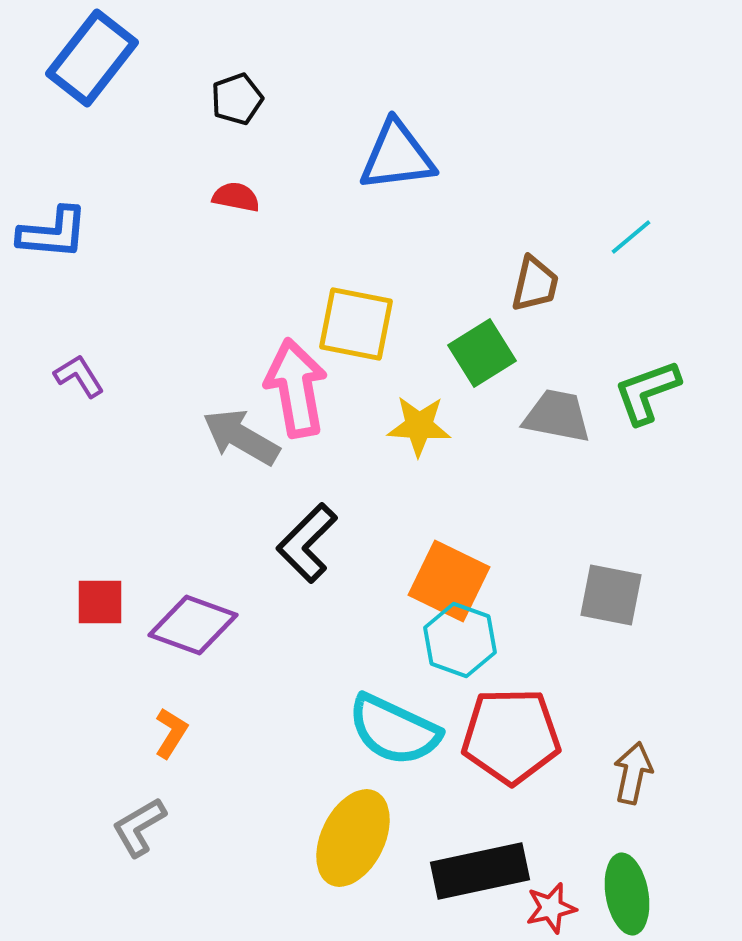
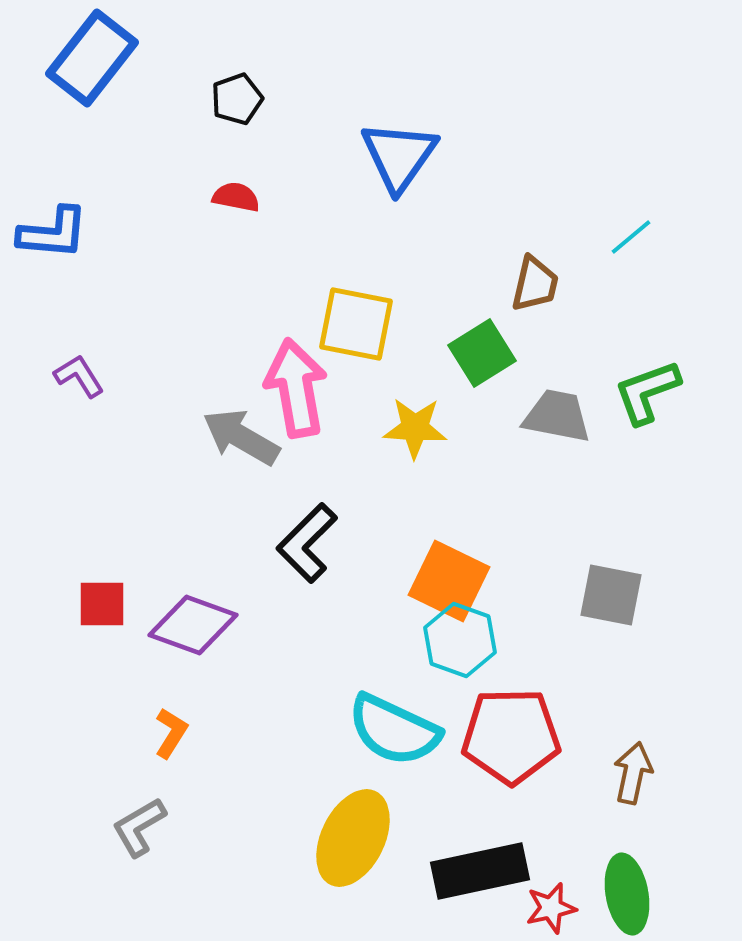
blue triangle: moved 2 px right; rotated 48 degrees counterclockwise
yellow star: moved 4 px left, 2 px down
red square: moved 2 px right, 2 px down
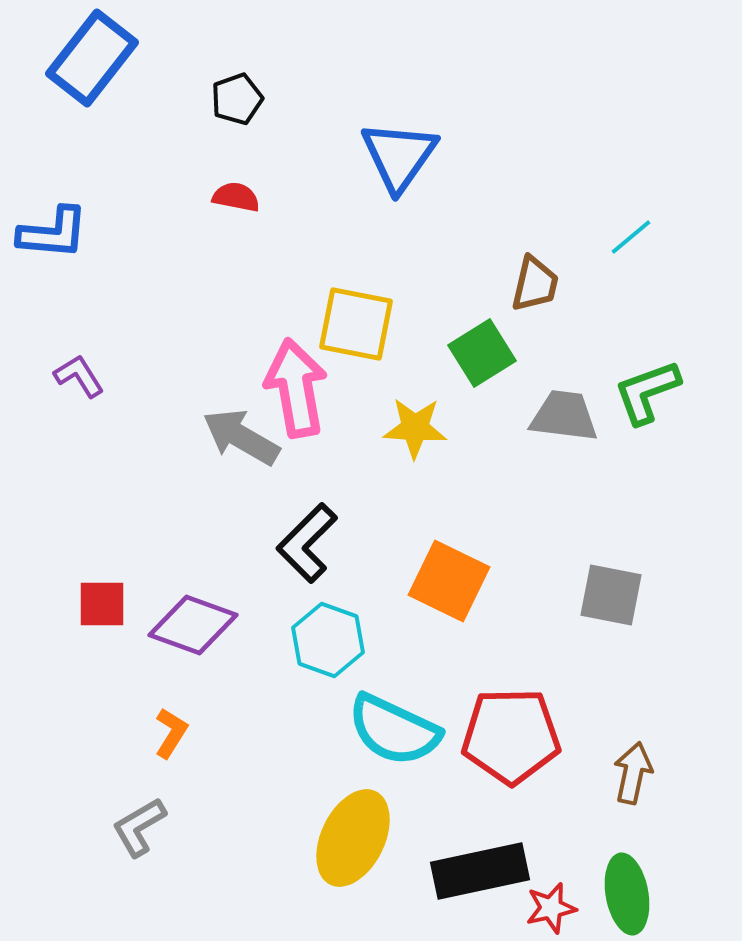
gray trapezoid: moved 7 px right; rotated 4 degrees counterclockwise
cyan hexagon: moved 132 px left
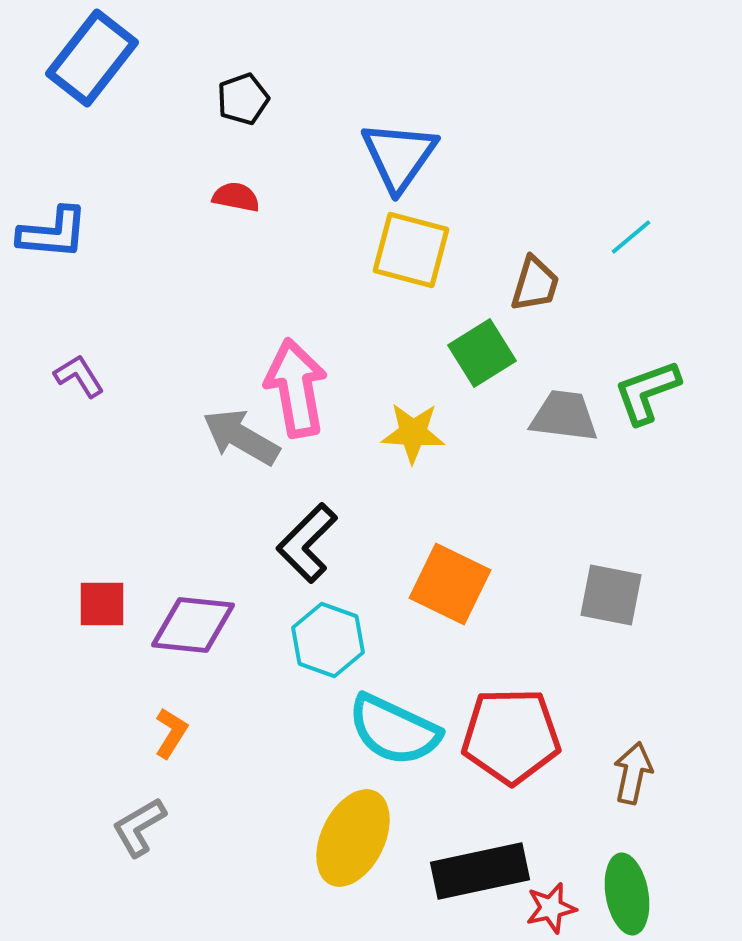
black pentagon: moved 6 px right
brown trapezoid: rotated 4 degrees clockwise
yellow square: moved 55 px right, 74 px up; rotated 4 degrees clockwise
yellow star: moved 2 px left, 5 px down
orange square: moved 1 px right, 3 px down
purple diamond: rotated 14 degrees counterclockwise
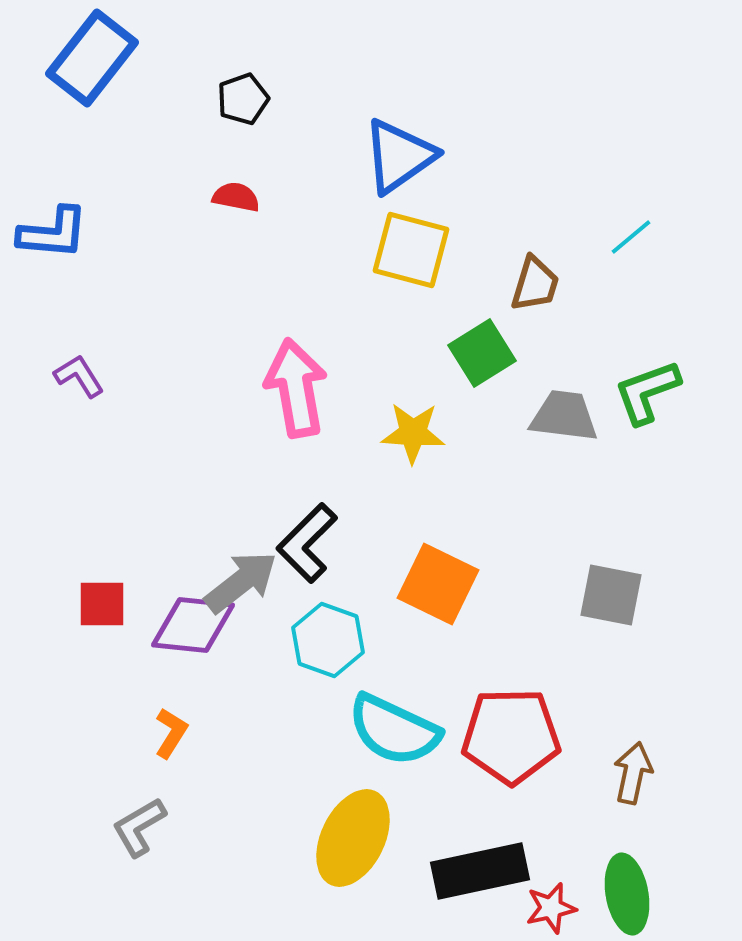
blue triangle: rotated 20 degrees clockwise
gray arrow: moved 145 px down; rotated 112 degrees clockwise
orange square: moved 12 px left
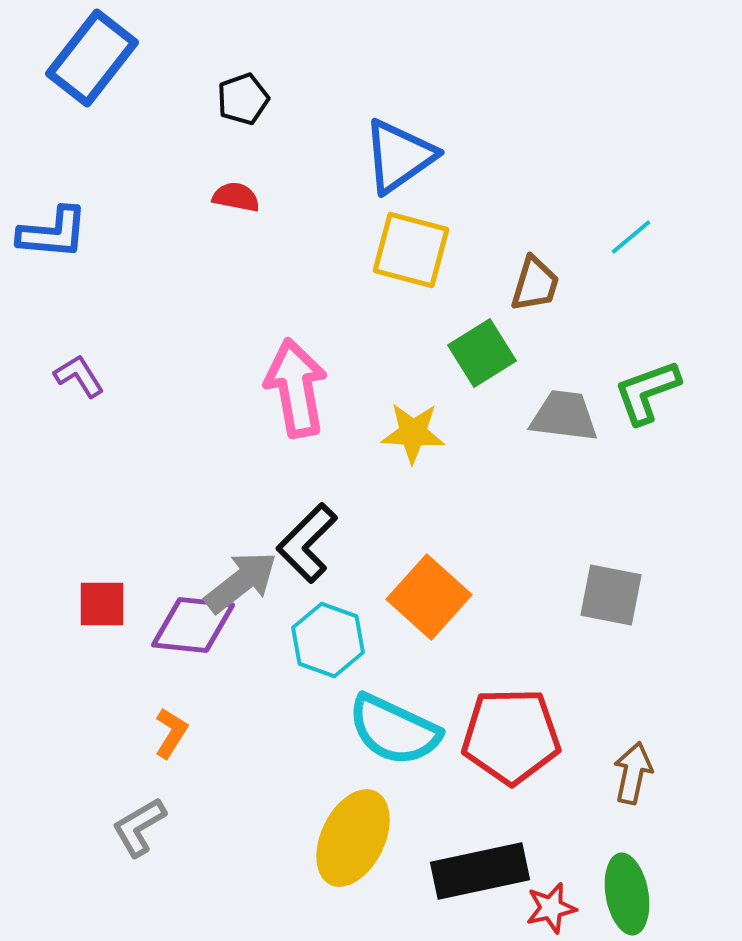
orange square: moved 9 px left, 13 px down; rotated 16 degrees clockwise
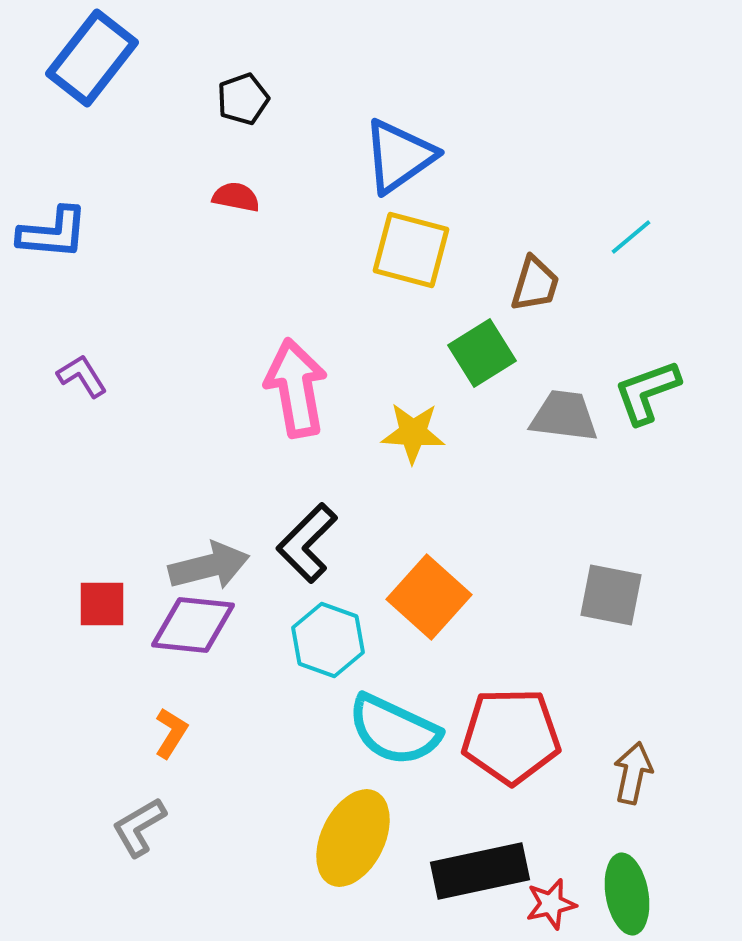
purple L-shape: moved 3 px right
gray arrow: moved 32 px left, 16 px up; rotated 24 degrees clockwise
red star: moved 4 px up
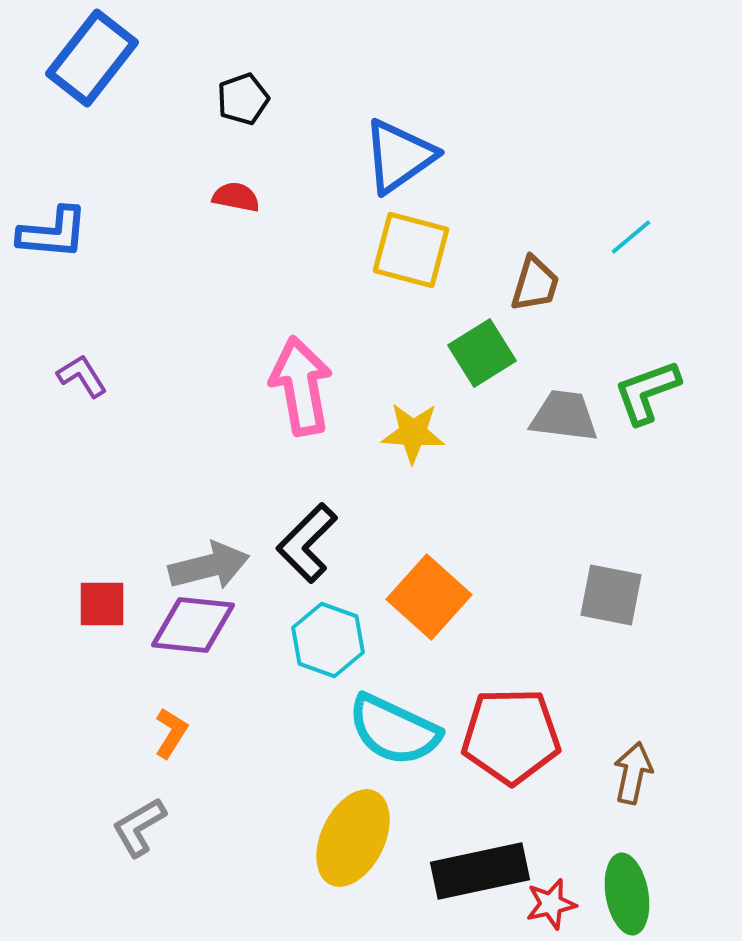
pink arrow: moved 5 px right, 2 px up
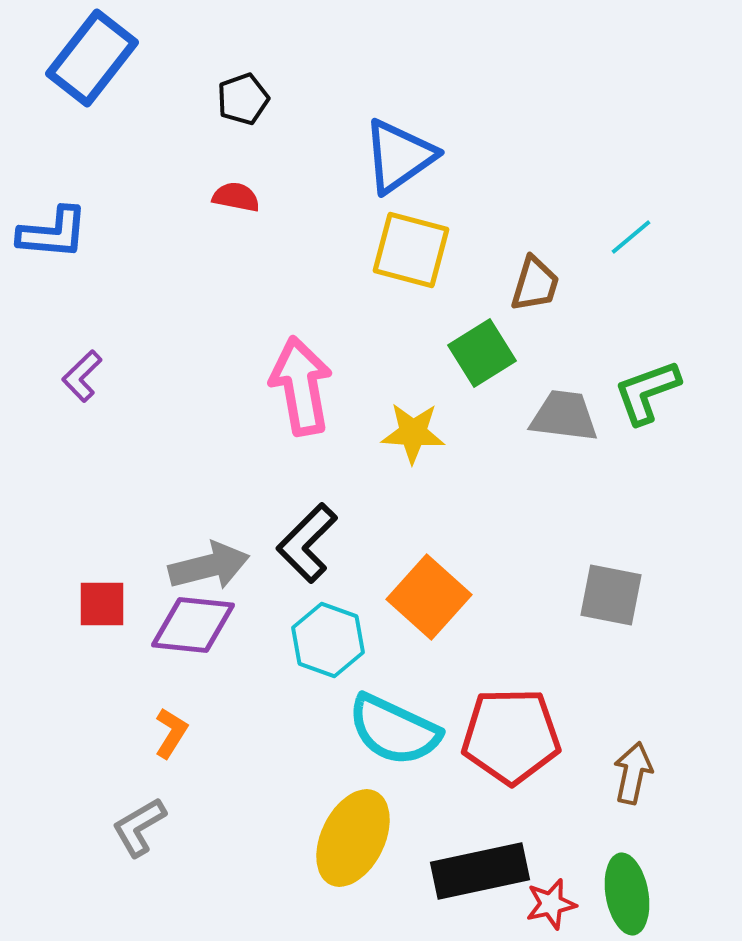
purple L-shape: rotated 102 degrees counterclockwise
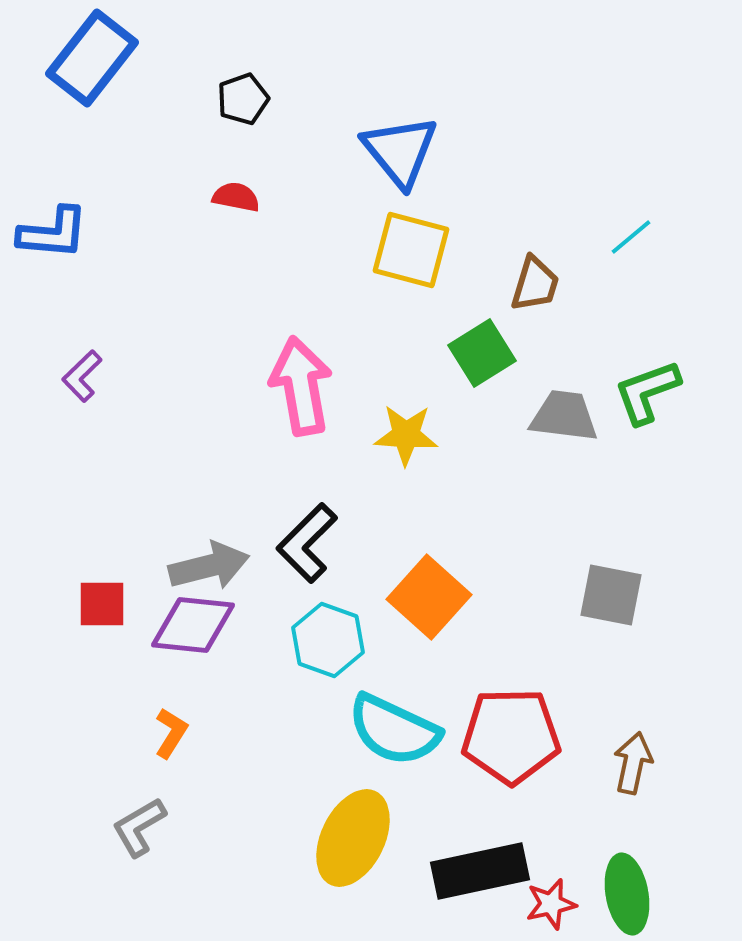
blue triangle: moved 1 px right, 5 px up; rotated 34 degrees counterclockwise
yellow star: moved 7 px left, 2 px down
brown arrow: moved 10 px up
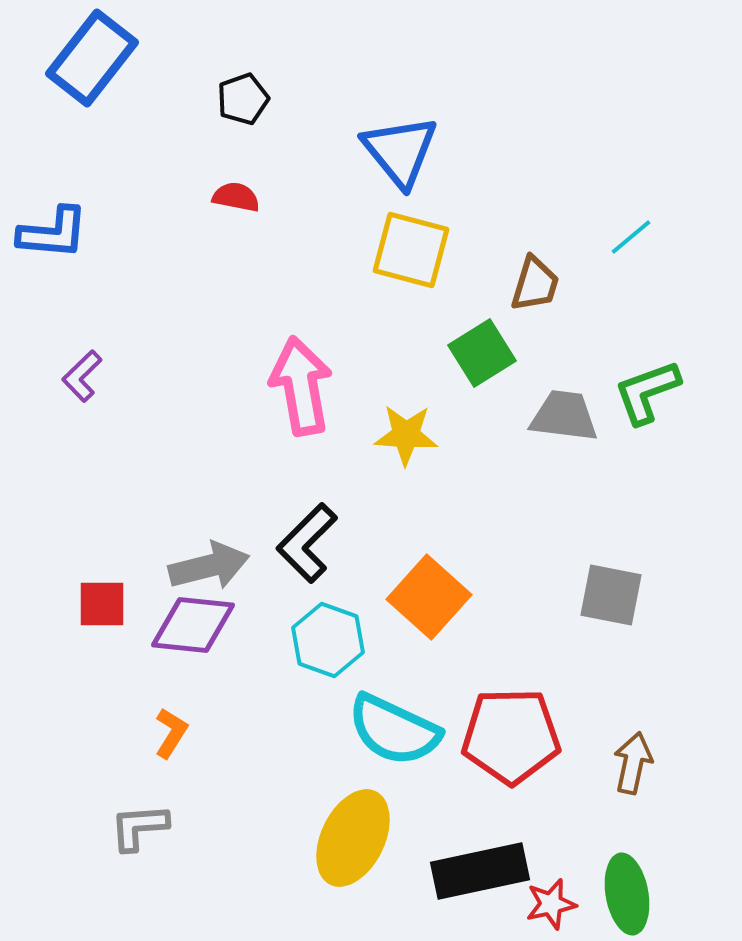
gray L-shape: rotated 26 degrees clockwise
